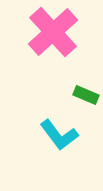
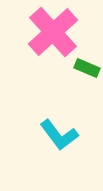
green rectangle: moved 1 px right, 27 px up
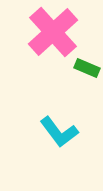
cyan L-shape: moved 3 px up
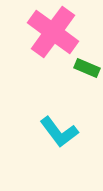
pink cross: rotated 12 degrees counterclockwise
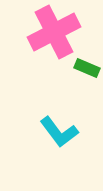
pink cross: moved 1 px right; rotated 27 degrees clockwise
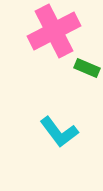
pink cross: moved 1 px up
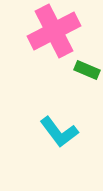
green rectangle: moved 2 px down
